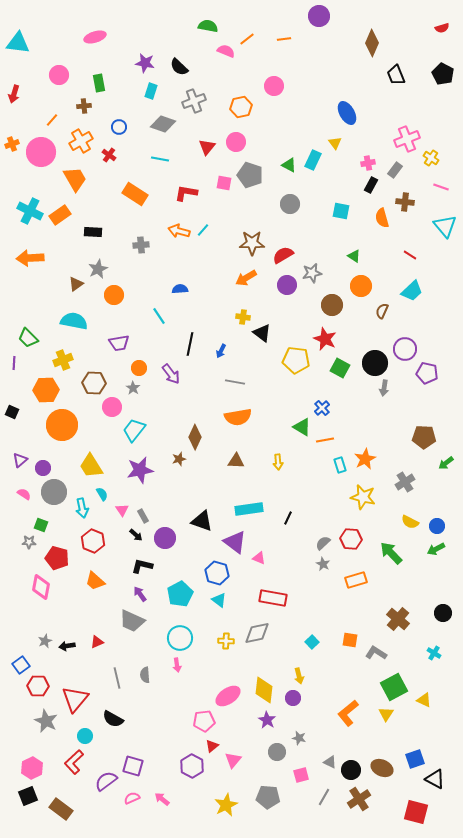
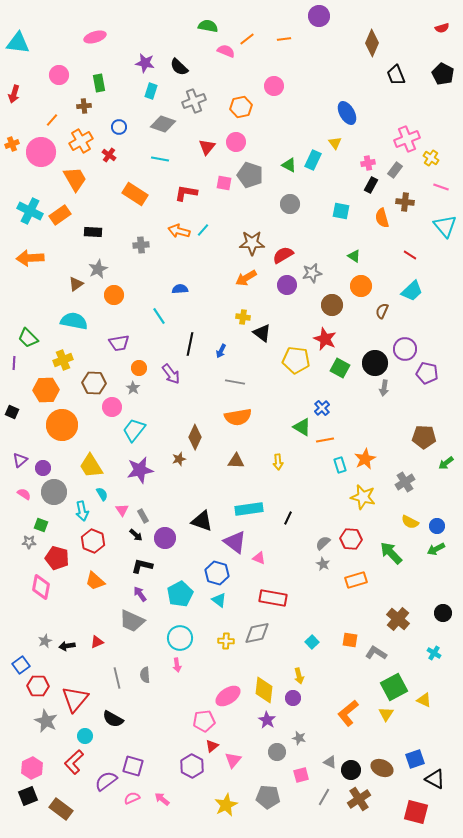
cyan arrow at (82, 508): moved 3 px down
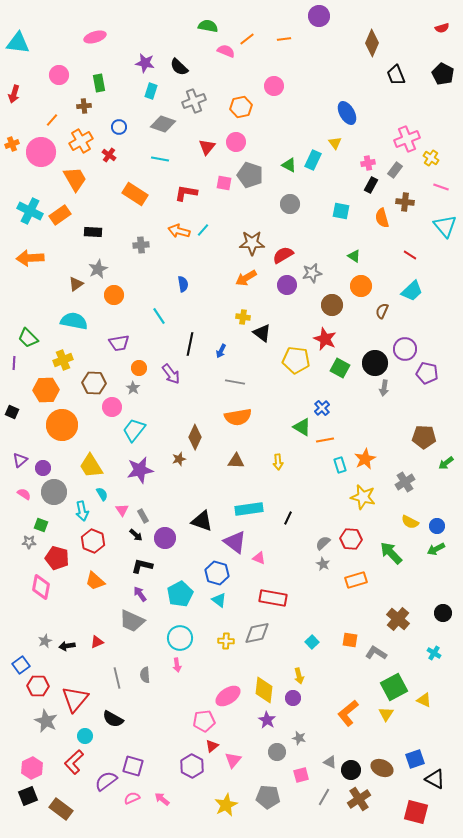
blue semicircle at (180, 289): moved 3 px right, 5 px up; rotated 84 degrees clockwise
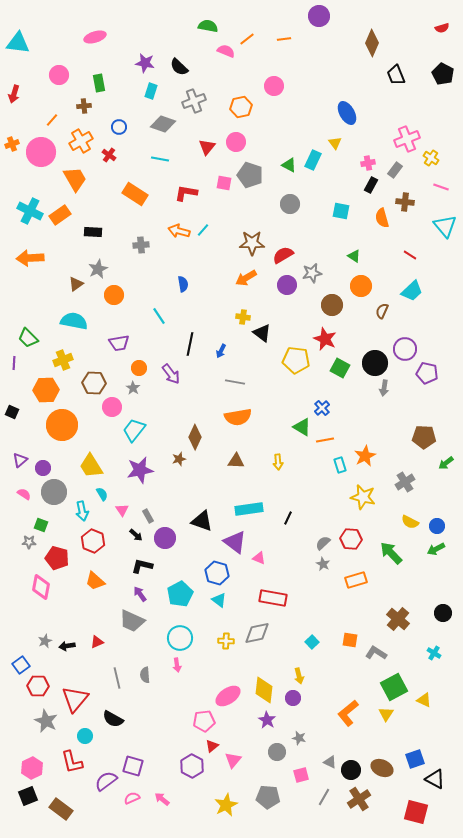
orange star at (365, 459): moved 3 px up
gray rectangle at (143, 516): moved 5 px right
red L-shape at (74, 762): moved 2 px left; rotated 60 degrees counterclockwise
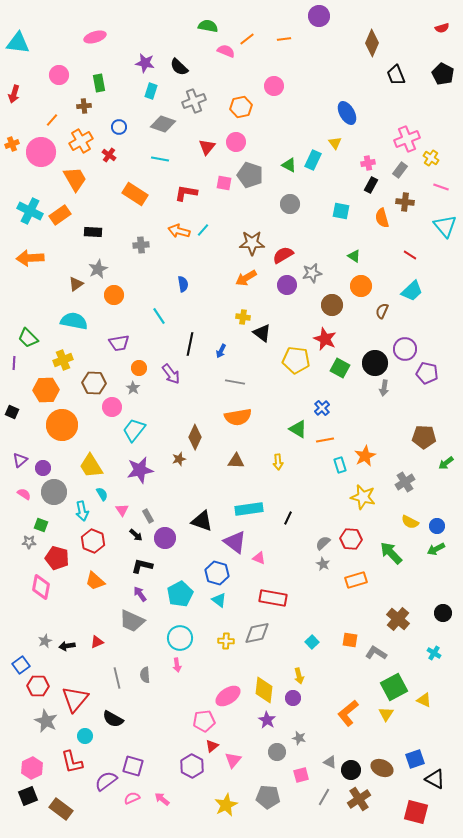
gray rectangle at (395, 170): moved 5 px right
green triangle at (302, 427): moved 4 px left, 2 px down
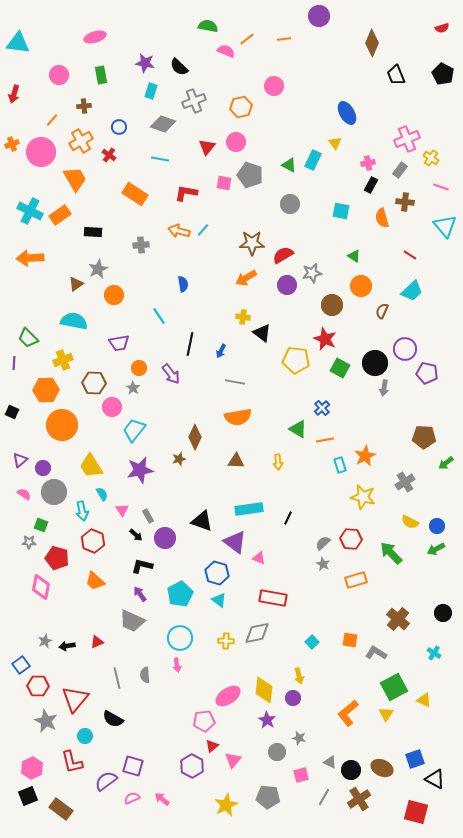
green rectangle at (99, 83): moved 2 px right, 8 px up
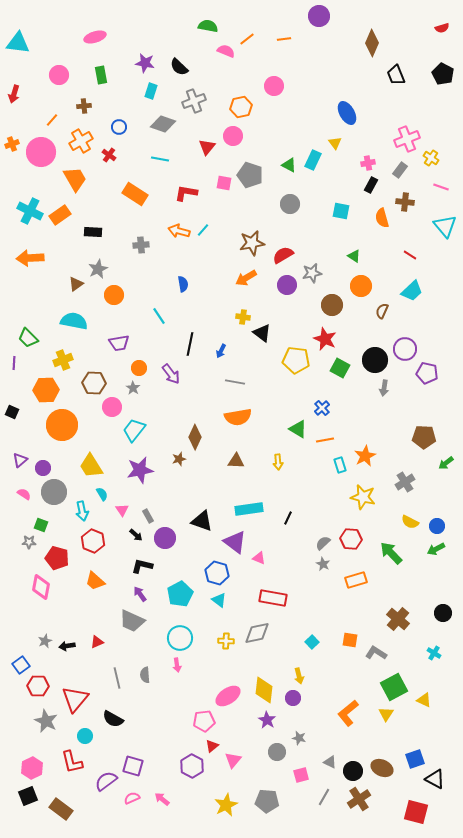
pink circle at (236, 142): moved 3 px left, 6 px up
brown star at (252, 243): rotated 10 degrees counterclockwise
black circle at (375, 363): moved 3 px up
black circle at (351, 770): moved 2 px right, 1 px down
gray pentagon at (268, 797): moved 1 px left, 4 px down
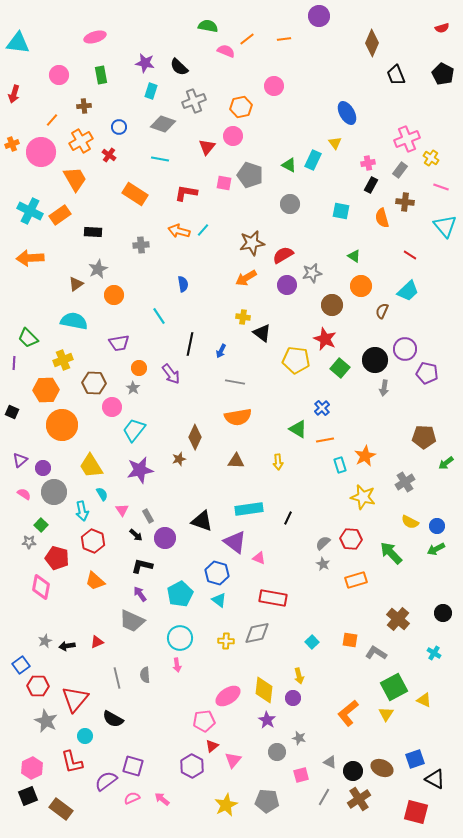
cyan trapezoid at (412, 291): moved 4 px left
green square at (340, 368): rotated 12 degrees clockwise
green square at (41, 525): rotated 24 degrees clockwise
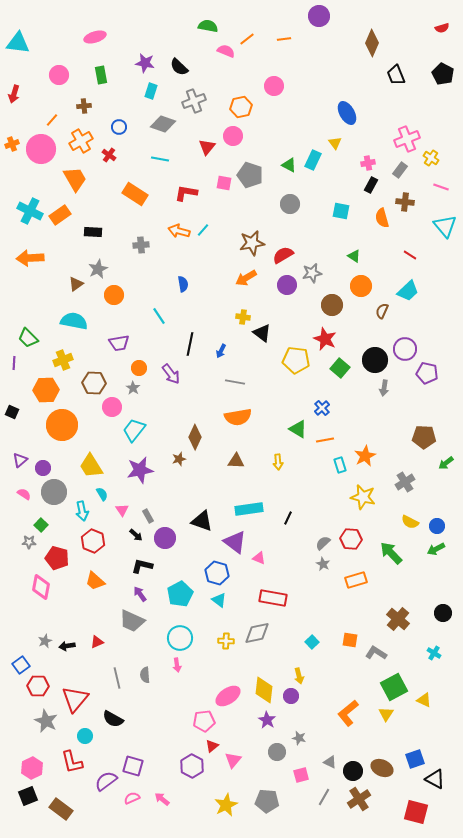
pink circle at (41, 152): moved 3 px up
purple circle at (293, 698): moved 2 px left, 2 px up
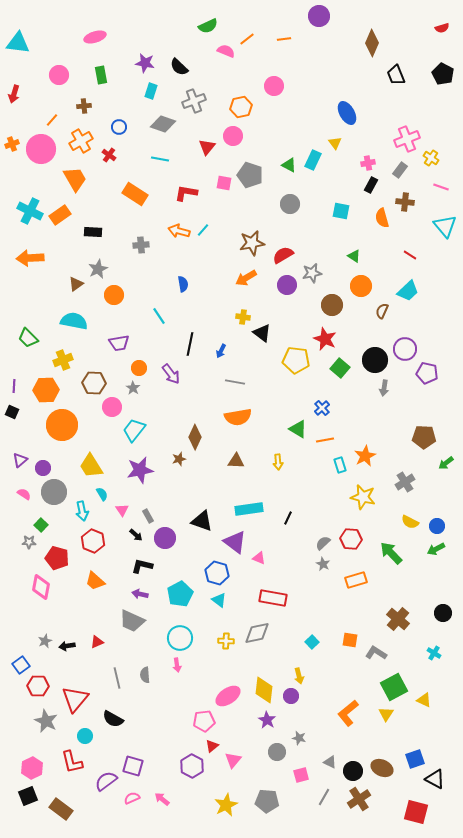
green semicircle at (208, 26): rotated 144 degrees clockwise
purple line at (14, 363): moved 23 px down
purple arrow at (140, 594): rotated 42 degrees counterclockwise
